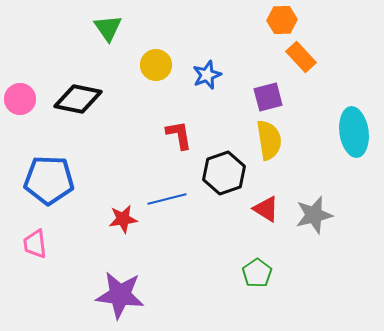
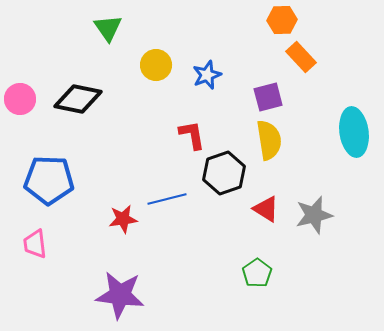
red L-shape: moved 13 px right
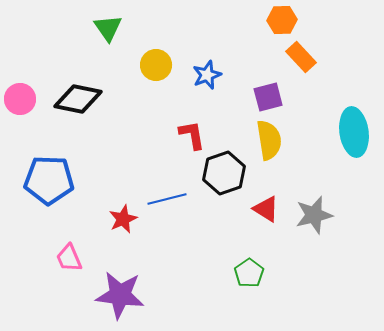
red star: rotated 16 degrees counterclockwise
pink trapezoid: moved 34 px right, 14 px down; rotated 16 degrees counterclockwise
green pentagon: moved 8 px left
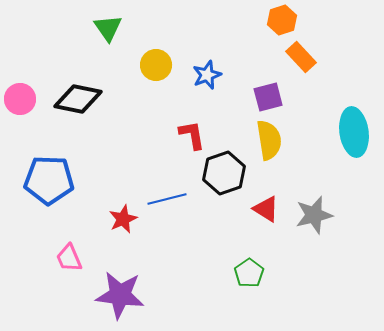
orange hexagon: rotated 16 degrees counterclockwise
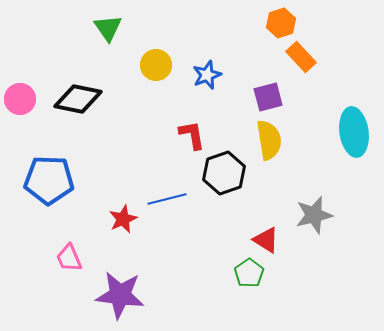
orange hexagon: moved 1 px left, 3 px down
red triangle: moved 31 px down
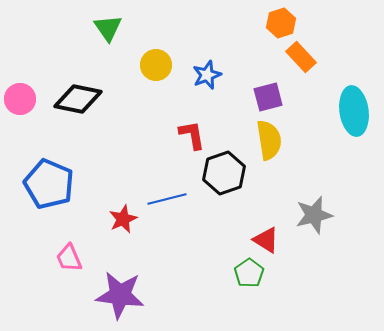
cyan ellipse: moved 21 px up
blue pentagon: moved 4 px down; rotated 21 degrees clockwise
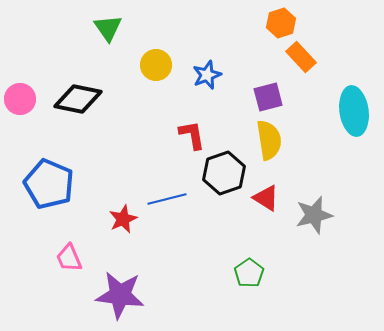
red triangle: moved 42 px up
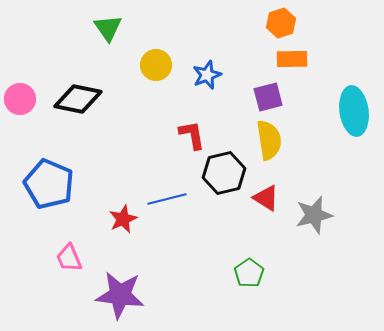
orange rectangle: moved 9 px left, 2 px down; rotated 48 degrees counterclockwise
black hexagon: rotated 6 degrees clockwise
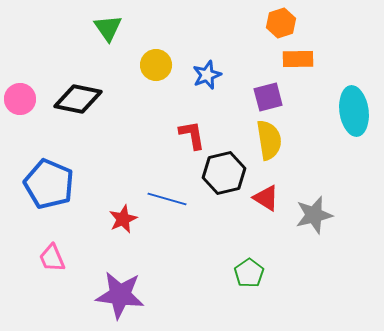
orange rectangle: moved 6 px right
blue line: rotated 30 degrees clockwise
pink trapezoid: moved 17 px left
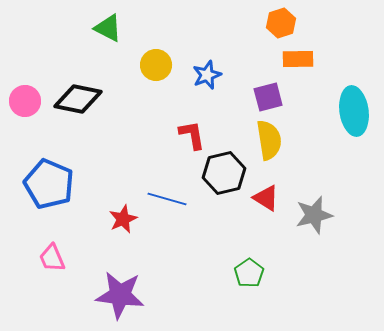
green triangle: rotated 28 degrees counterclockwise
pink circle: moved 5 px right, 2 px down
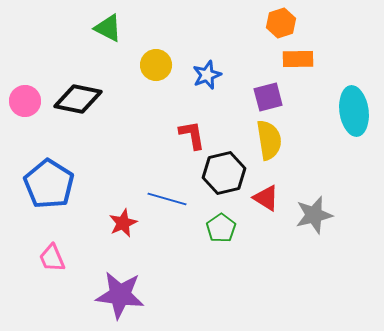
blue pentagon: rotated 9 degrees clockwise
red star: moved 4 px down
green pentagon: moved 28 px left, 45 px up
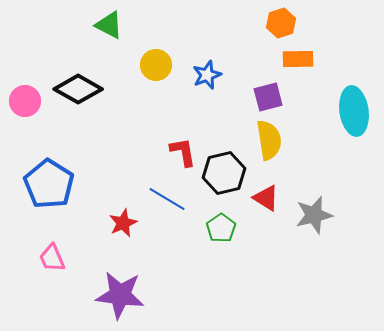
green triangle: moved 1 px right, 3 px up
black diamond: moved 10 px up; rotated 18 degrees clockwise
red L-shape: moved 9 px left, 17 px down
blue line: rotated 15 degrees clockwise
